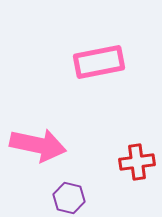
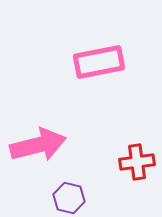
pink arrow: rotated 26 degrees counterclockwise
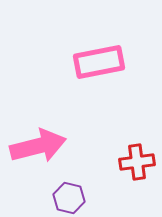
pink arrow: moved 1 px down
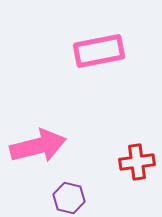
pink rectangle: moved 11 px up
